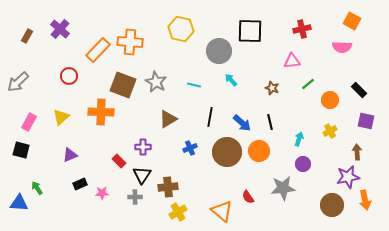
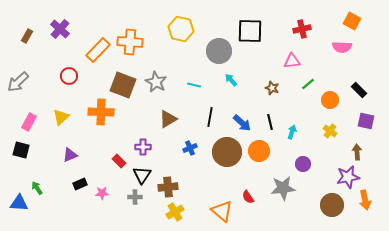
yellow cross at (330, 131): rotated 24 degrees counterclockwise
cyan arrow at (299, 139): moved 7 px left, 7 px up
yellow cross at (178, 212): moved 3 px left
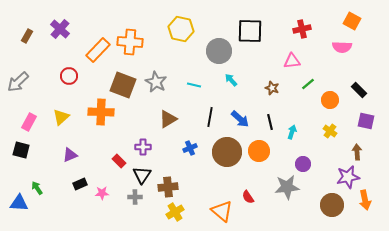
blue arrow at (242, 123): moved 2 px left, 4 px up
gray star at (283, 188): moved 4 px right, 1 px up
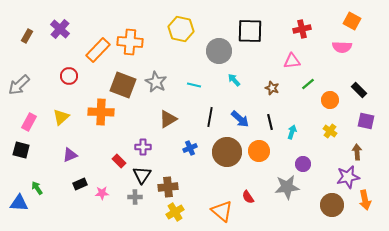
cyan arrow at (231, 80): moved 3 px right
gray arrow at (18, 82): moved 1 px right, 3 px down
